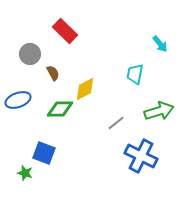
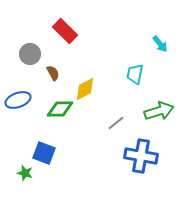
blue cross: rotated 16 degrees counterclockwise
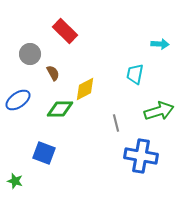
cyan arrow: rotated 48 degrees counterclockwise
blue ellipse: rotated 15 degrees counterclockwise
gray line: rotated 66 degrees counterclockwise
green star: moved 10 px left, 8 px down
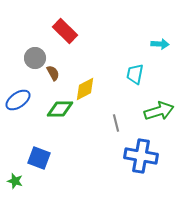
gray circle: moved 5 px right, 4 px down
blue square: moved 5 px left, 5 px down
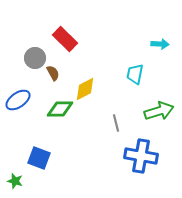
red rectangle: moved 8 px down
